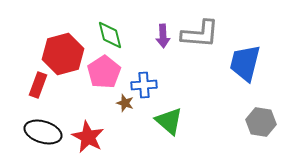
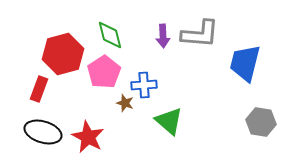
red rectangle: moved 1 px right, 4 px down
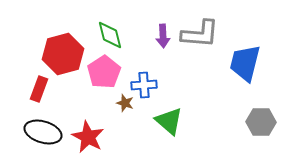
gray hexagon: rotated 8 degrees counterclockwise
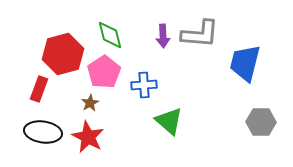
brown star: moved 35 px left; rotated 24 degrees clockwise
black ellipse: rotated 9 degrees counterclockwise
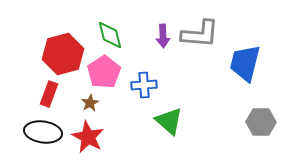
red rectangle: moved 10 px right, 5 px down
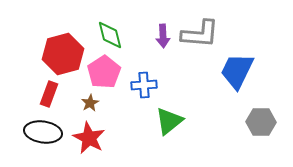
blue trapezoid: moved 8 px left, 8 px down; rotated 12 degrees clockwise
green triangle: rotated 40 degrees clockwise
red star: moved 1 px right, 1 px down
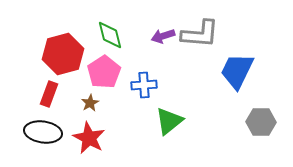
purple arrow: rotated 75 degrees clockwise
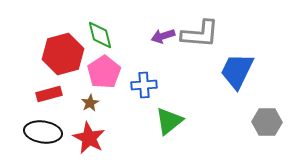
green diamond: moved 10 px left
red rectangle: rotated 55 degrees clockwise
gray hexagon: moved 6 px right
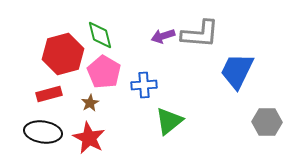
pink pentagon: rotated 8 degrees counterclockwise
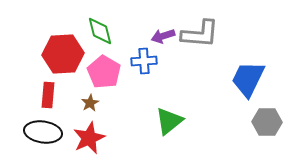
green diamond: moved 4 px up
red hexagon: rotated 12 degrees clockwise
blue trapezoid: moved 11 px right, 8 px down
blue cross: moved 24 px up
red rectangle: moved 1 px left, 1 px down; rotated 70 degrees counterclockwise
red star: rotated 20 degrees clockwise
